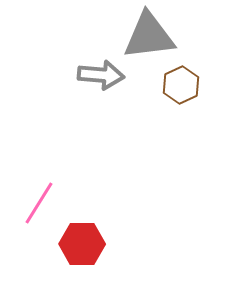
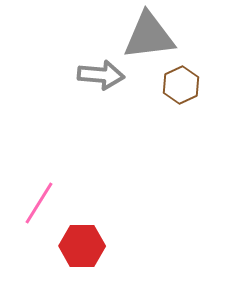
red hexagon: moved 2 px down
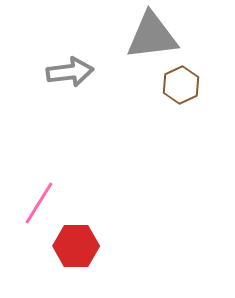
gray triangle: moved 3 px right
gray arrow: moved 31 px left, 3 px up; rotated 12 degrees counterclockwise
red hexagon: moved 6 px left
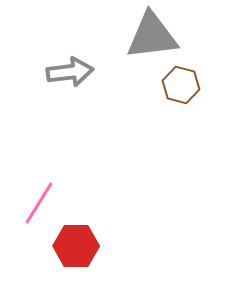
brown hexagon: rotated 21 degrees counterclockwise
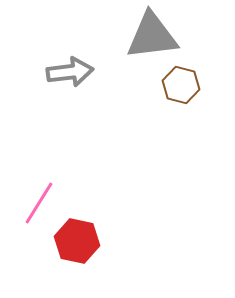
red hexagon: moved 1 px right, 5 px up; rotated 12 degrees clockwise
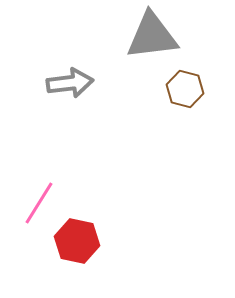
gray arrow: moved 11 px down
brown hexagon: moved 4 px right, 4 px down
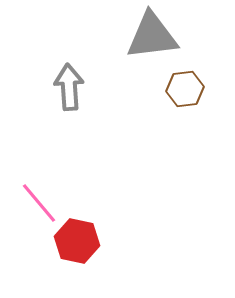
gray arrow: moved 1 px left, 4 px down; rotated 87 degrees counterclockwise
brown hexagon: rotated 21 degrees counterclockwise
pink line: rotated 72 degrees counterclockwise
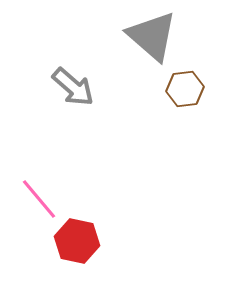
gray triangle: rotated 48 degrees clockwise
gray arrow: moved 4 px right; rotated 135 degrees clockwise
pink line: moved 4 px up
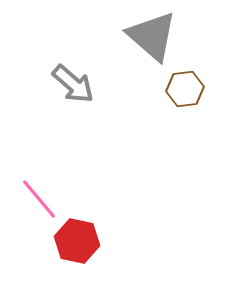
gray arrow: moved 3 px up
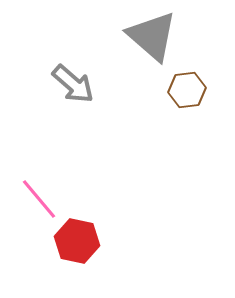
brown hexagon: moved 2 px right, 1 px down
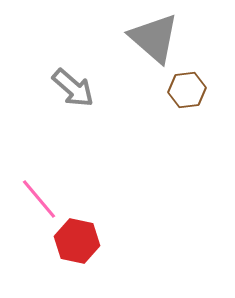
gray triangle: moved 2 px right, 2 px down
gray arrow: moved 4 px down
